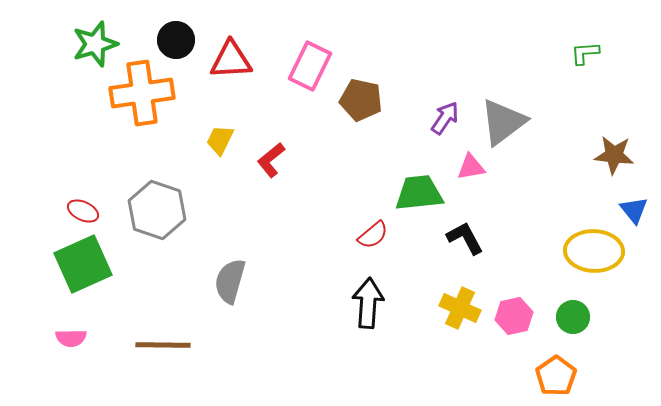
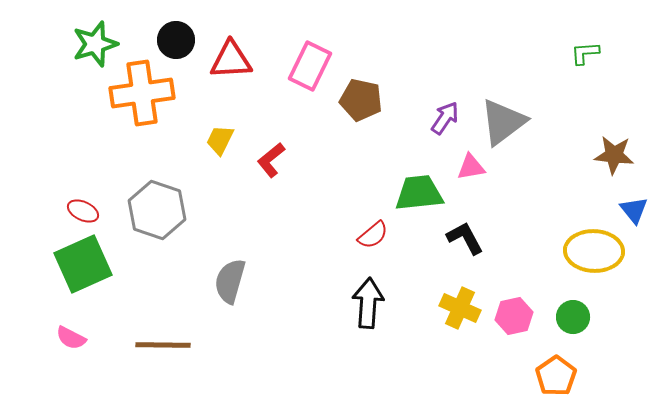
pink semicircle: rotated 28 degrees clockwise
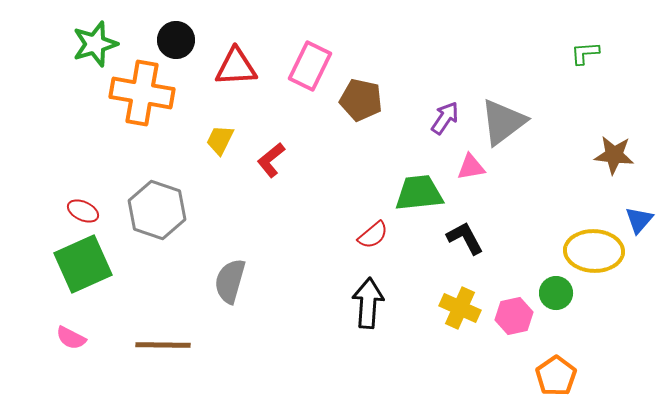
red triangle: moved 5 px right, 7 px down
orange cross: rotated 18 degrees clockwise
blue triangle: moved 5 px right, 10 px down; rotated 20 degrees clockwise
green circle: moved 17 px left, 24 px up
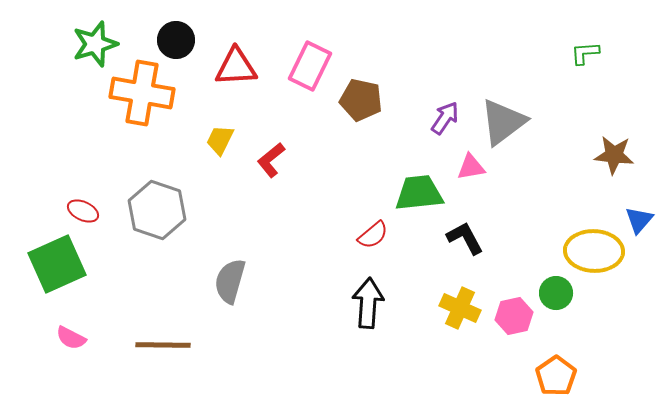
green square: moved 26 px left
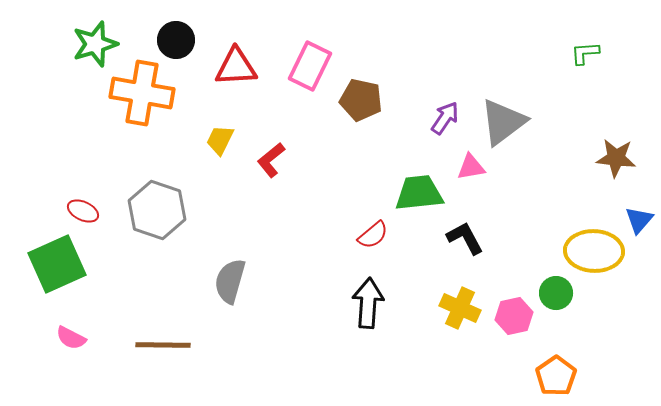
brown star: moved 2 px right, 3 px down
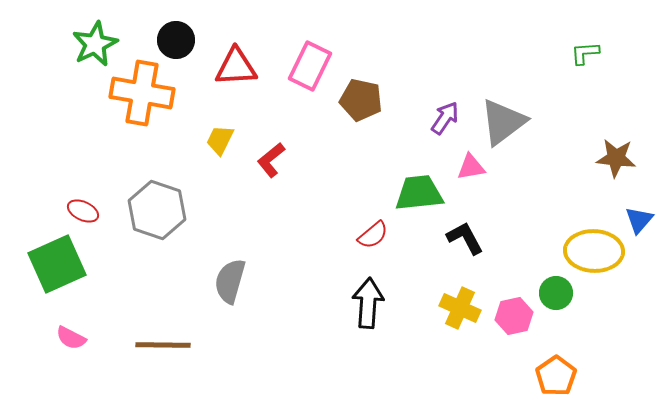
green star: rotated 9 degrees counterclockwise
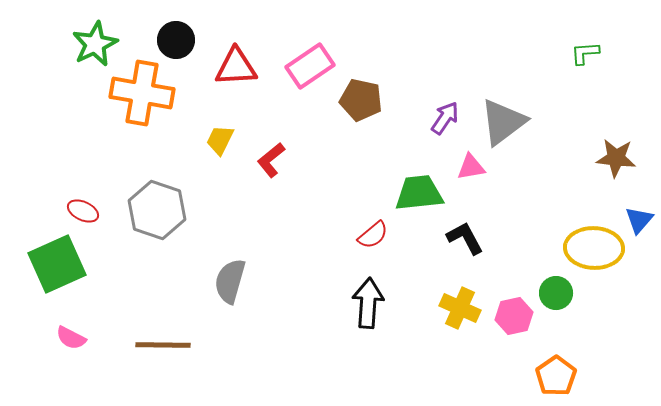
pink rectangle: rotated 30 degrees clockwise
yellow ellipse: moved 3 px up
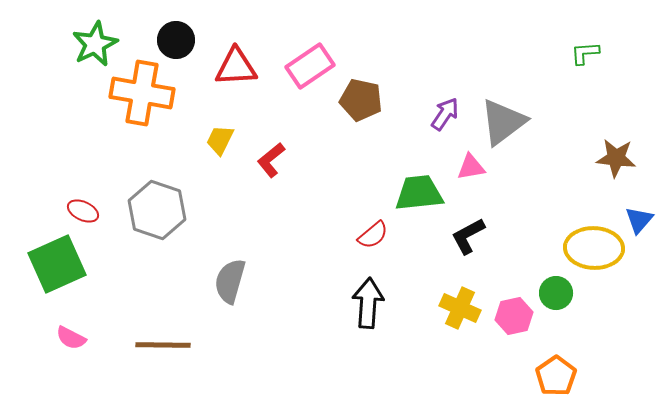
purple arrow: moved 4 px up
black L-shape: moved 3 px right, 2 px up; rotated 90 degrees counterclockwise
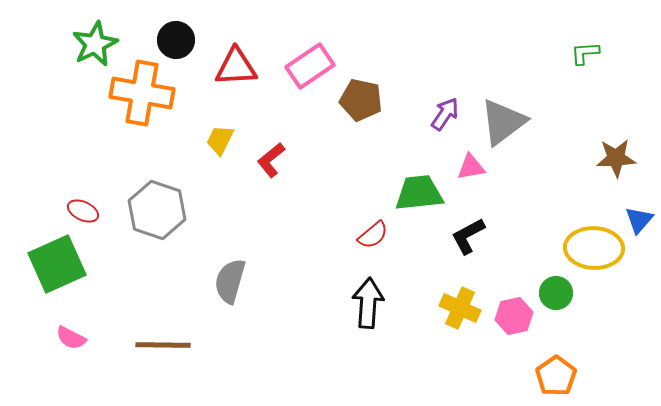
brown star: rotated 9 degrees counterclockwise
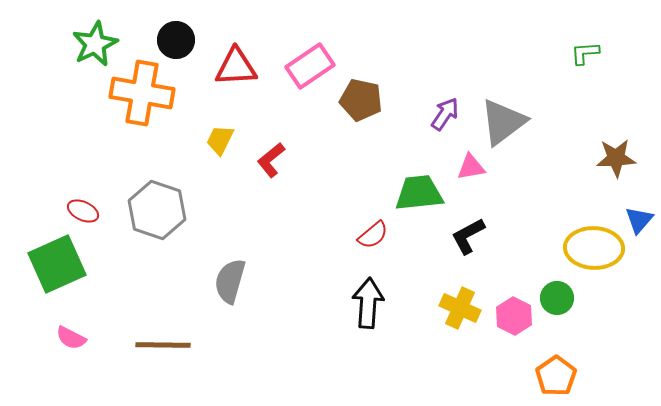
green circle: moved 1 px right, 5 px down
pink hexagon: rotated 21 degrees counterclockwise
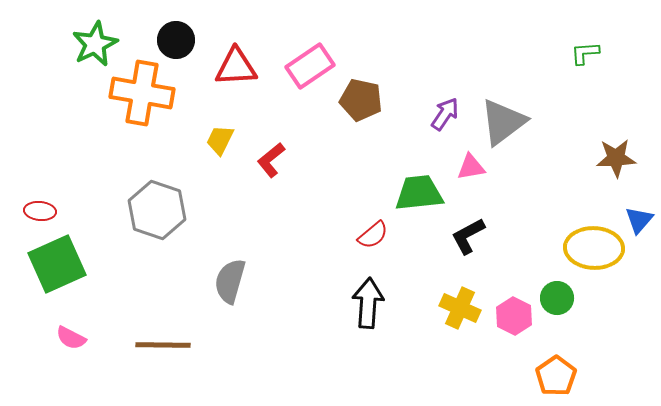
red ellipse: moved 43 px left; rotated 20 degrees counterclockwise
